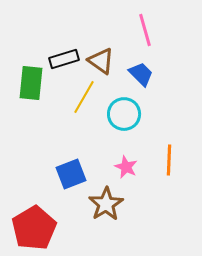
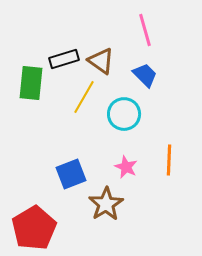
blue trapezoid: moved 4 px right, 1 px down
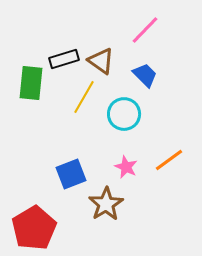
pink line: rotated 60 degrees clockwise
orange line: rotated 52 degrees clockwise
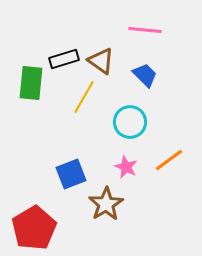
pink line: rotated 52 degrees clockwise
cyan circle: moved 6 px right, 8 px down
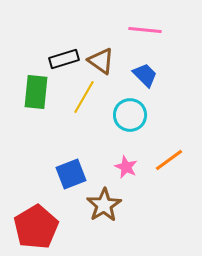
green rectangle: moved 5 px right, 9 px down
cyan circle: moved 7 px up
brown star: moved 2 px left, 1 px down
red pentagon: moved 2 px right, 1 px up
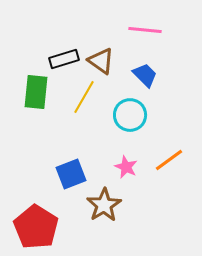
red pentagon: rotated 9 degrees counterclockwise
